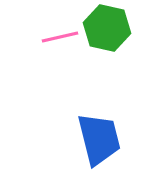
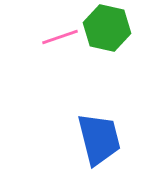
pink line: rotated 6 degrees counterclockwise
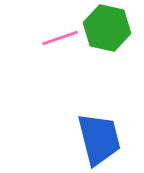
pink line: moved 1 px down
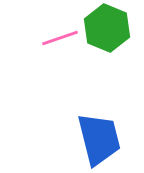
green hexagon: rotated 9 degrees clockwise
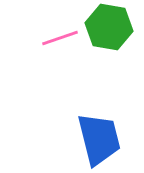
green hexagon: moved 2 px right, 1 px up; rotated 12 degrees counterclockwise
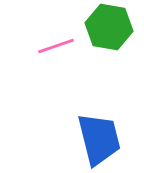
pink line: moved 4 px left, 8 px down
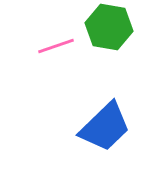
blue trapezoid: moved 6 px right, 12 px up; rotated 60 degrees clockwise
